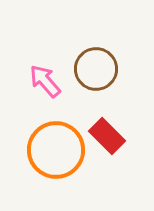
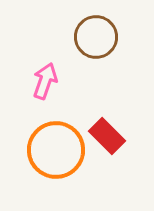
brown circle: moved 32 px up
pink arrow: rotated 60 degrees clockwise
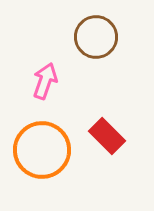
orange circle: moved 14 px left
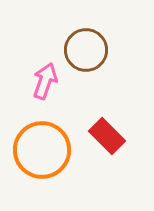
brown circle: moved 10 px left, 13 px down
